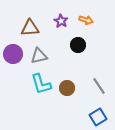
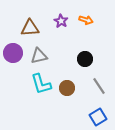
black circle: moved 7 px right, 14 px down
purple circle: moved 1 px up
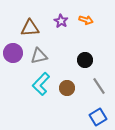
black circle: moved 1 px down
cyan L-shape: rotated 60 degrees clockwise
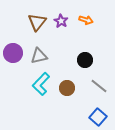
brown triangle: moved 7 px right, 6 px up; rotated 48 degrees counterclockwise
gray line: rotated 18 degrees counterclockwise
blue square: rotated 18 degrees counterclockwise
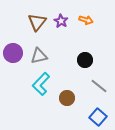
brown circle: moved 10 px down
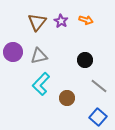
purple circle: moved 1 px up
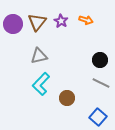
purple circle: moved 28 px up
black circle: moved 15 px right
gray line: moved 2 px right, 3 px up; rotated 12 degrees counterclockwise
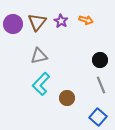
gray line: moved 2 px down; rotated 42 degrees clockwise
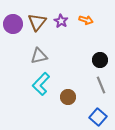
brown circle: moved 1 px right, 1 px up
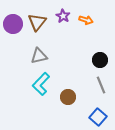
purple star: moved 2 px right, 5 px up
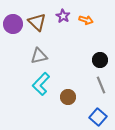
brown triangle: rotated 24 degrees counterclockwise
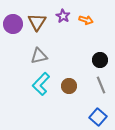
brown triangle: rotated 18 degrees clockwise
brown circle: moved 1 px right, 11 px up
